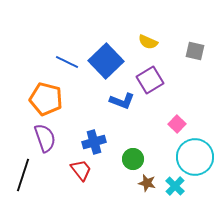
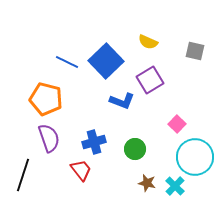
purple semicircle: moved 4 px right
green circle: moved 2 px right, 10 px up
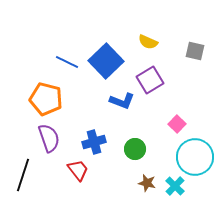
red trapezoid: moved 3 px left
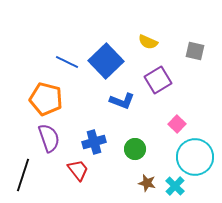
purple square: moved 8 px right
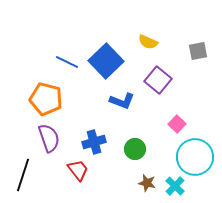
gray square: moved 3 px right; rotated 24 degrees counterclockwise
purple square: rotated 20 degrees counterclockwise
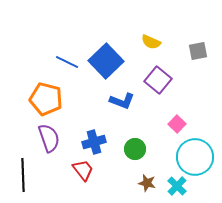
yellow semicircle: moved 3 px right
red trapezoid: moved 5 px right
black line: rotated 20 degrees counterclockwise
cyan cross: moved 2 px right
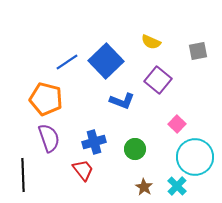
blue line: rotated 60 degrees counterclockwise
brown star: moved 3 px left, 4 px down; rotated 18 degrees clockwise
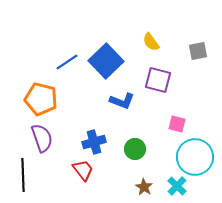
yellow semicircle: rotated 30 degrees clockwise
purple square: rotated 24 degrees counterclockwise
orange pentagon: moved 5 px left
pink square: rotated 30 degrees counterclockwise
purple semicircle: moved 7 px left
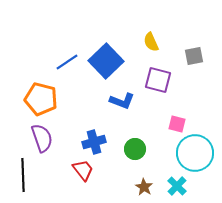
yellow semicircle: rotated 12 degrees clockwise
gray square: moved 4 px left, 5 px down
cyan circle: moved 4 px up
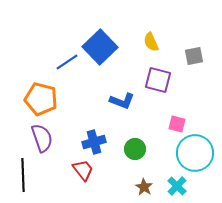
blue square: moved 6 px left, 14 px up
